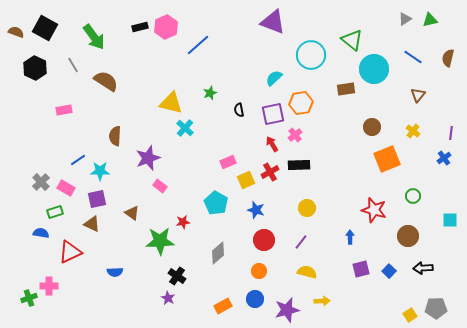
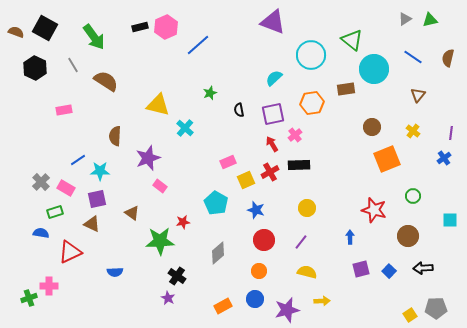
yellow triangle at (171, 103): moved 13 px left, 2 px down
orange hexagon at (301, 103): moved 11 px right
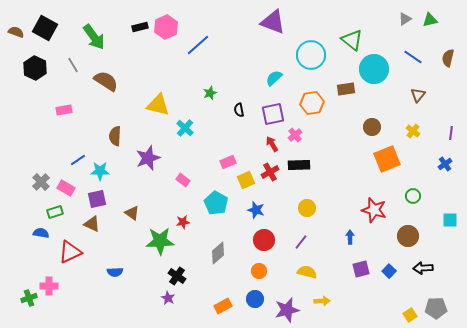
blue cross at (444, 158): moved 1 px right, 6 px down
pink rectangle at (160, 186): moved 23 px right, 6 px up
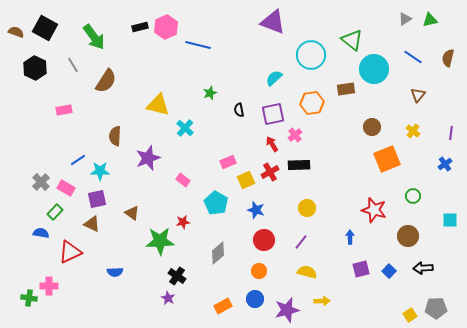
blue line at (198, 45): rotated 55 degrees clockwise
brown semicircle at (106, 81): rotated 90 degrees clockwise
green rectangle at (55, 212): rotated 28 degrees counterclockwise
green cross at (29, 298): rotated 28 degrees clockwise
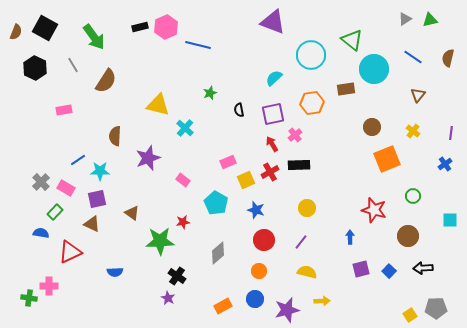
brown semicircle at (16, 32): rotated 91 degrees clockwise
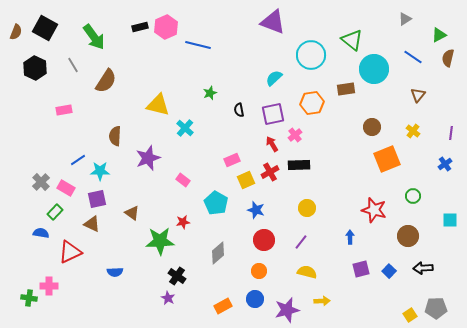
green triangle at (430, 20): moved 9 px right, 15 px down; rotated 14 degrees counterclockwise
pink rectangle at (228, 162): moved 4 px right, 2 px up
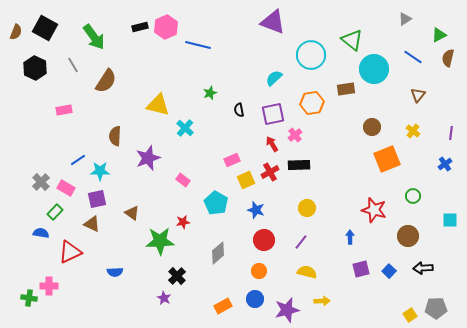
black cross at (177, 276): rotated 12 degrees clockwise
purple star at (168, 298): moved 4 px left
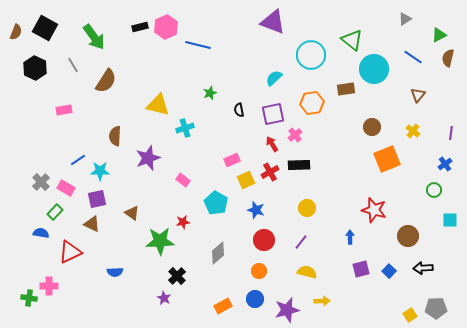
cyan cross at (185, 128): rotated 30 degrees clockwise
green circle at (413, 196): moved 21 px right, 6 px up
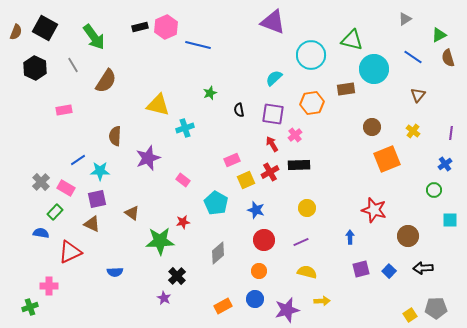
green triangle at (352, 40): rotated 25 degrees counterclockwise
brown semicircle at (448, 58): rotated 30 degrees counterclockwise
purple square at (273, 114): rotated 20 degrees clockwise
purple line at (301, 242): rotated 28 degrees clockwise
green cross at (29, 298): moved 1 px right, 9 px down; rotated 28 degrees counterclockwise
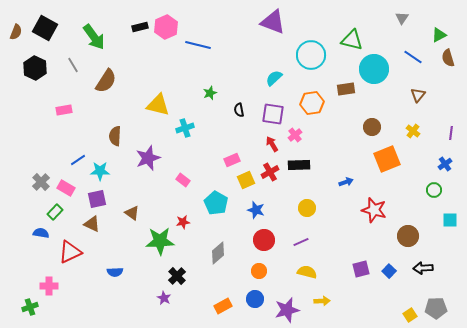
gray triangle at (405, 19): moved 3 px left, 1 px up; rotated 24 degrees counterclockwise
blue arrow at (350, 237): moved 4 px left, 55 px up; rotated 72 degrees clockwise
